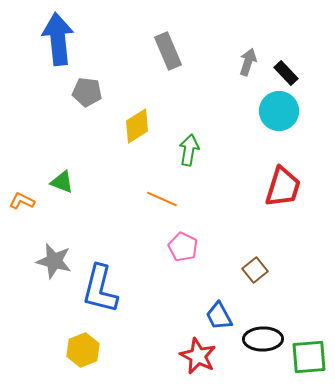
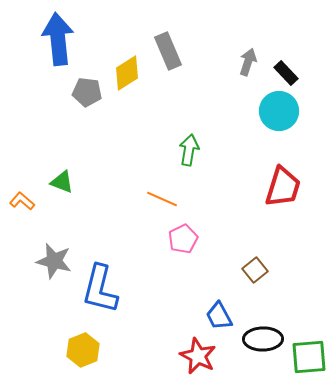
yellow diamond: moved 10 px left, 53 px up
orange L-shape: rotated 15 degrees clockwise
pink pentagon: moved 8 px up; rotated 20 degrees clockwise
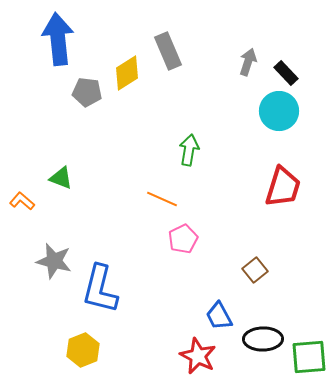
green triangle: moved 1 px left, 4 px up
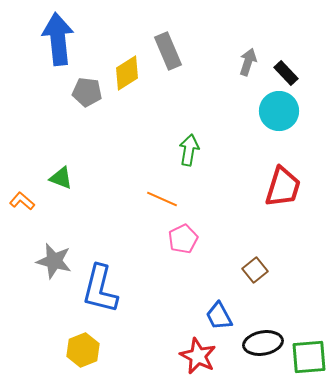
black ellipse: moved 4 px down; rotated 9 degrees counterclockwise
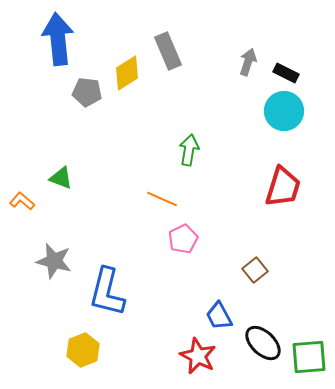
black rectangle: rotated 20 degrees counterclockwise
cyan circle: moved 5 px right
blue L-shape: moved 7 px right, 3 px down
black ellipse: rotated 54 degrees clockwise
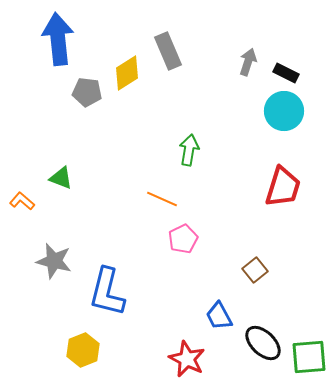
red star: moved 11 px left, 3 px down
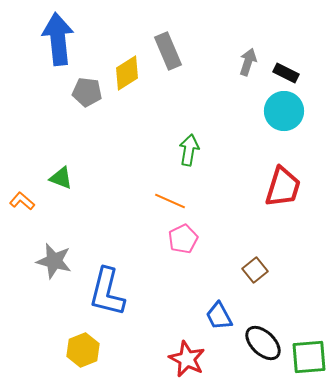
orange line: moved 8 px right, 2 px down
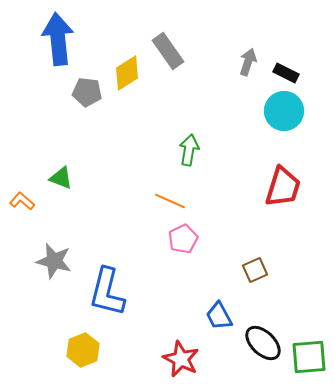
gray rectangle: rotated 12 degrees counterclockwise
brown square: rotated 15 degrees clockwise
red star: moved 6 px left
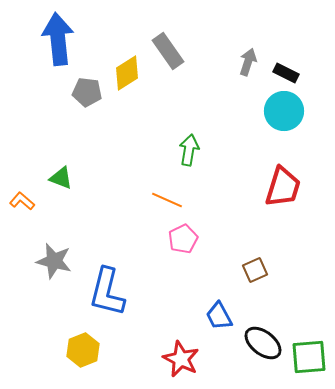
orange line: moved 3 px left, 1 px up
black ellipse: rotated 6 degrees counterclockwise
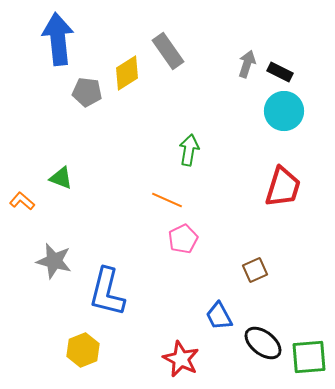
gray arrow: moved 1 px left, 2 px down
black rectangle: moved 6 px left, 1 px up
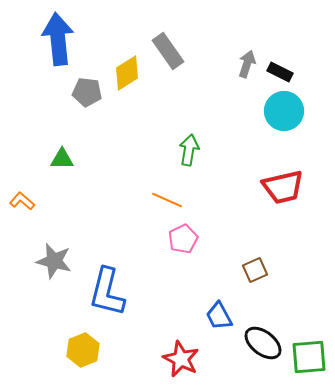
green triangle: moved 1 px right, 19 px up; rotated 20 degrees counterclockwise
red trapezoid: rotated 60 degrees clockwise
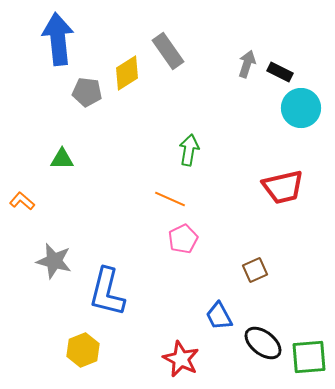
cyan circle: moved 17 px right, 3 px up
orange line: moved 3 px right, 1 px up
